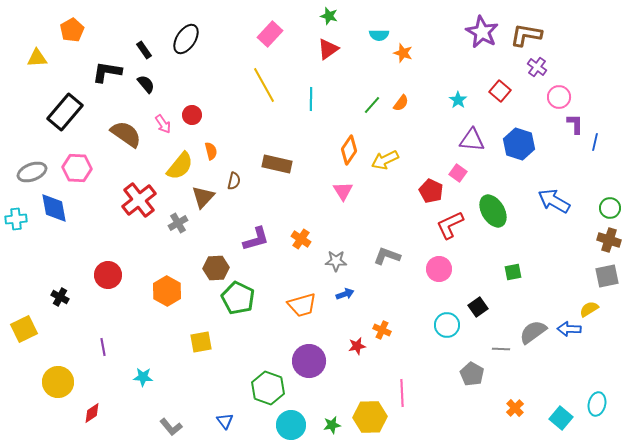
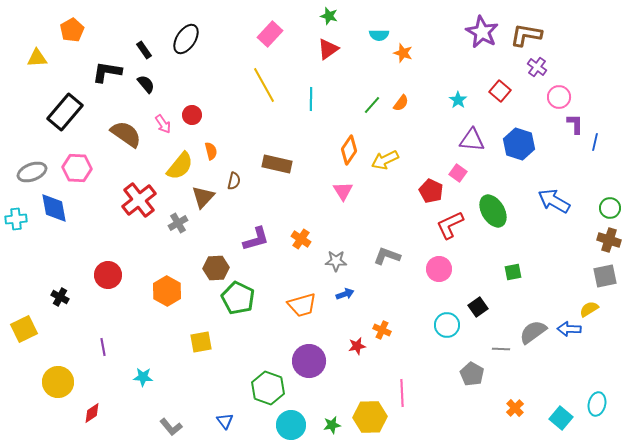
gray square at (607, 276): moved 2 px left
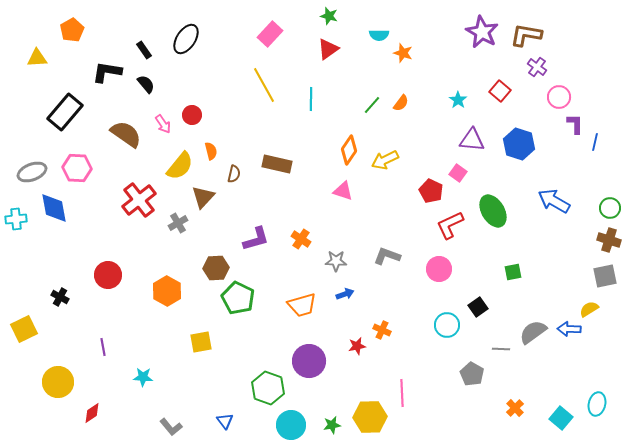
brown semicircle at (234, 181): moved 7 px up
pink triangle at (343, 191): rotated 40 degrees counterclockwise
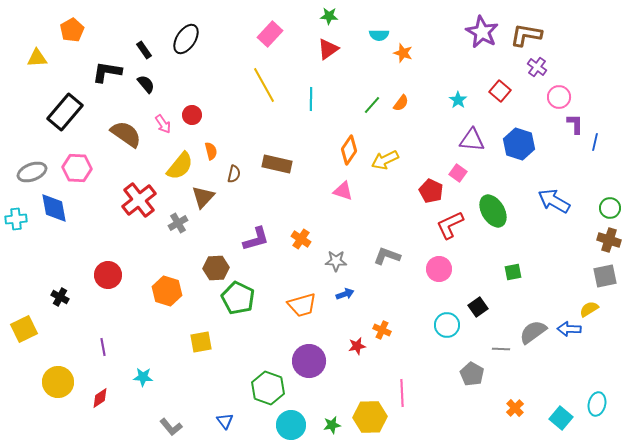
green star at (329, 16): rotated 12 degrees counterclockwise
orange hexagon at (167, 291): rotated 12 degrees counterclockwise
red diamond at (92, 413): moved 8 px right, 15 px up
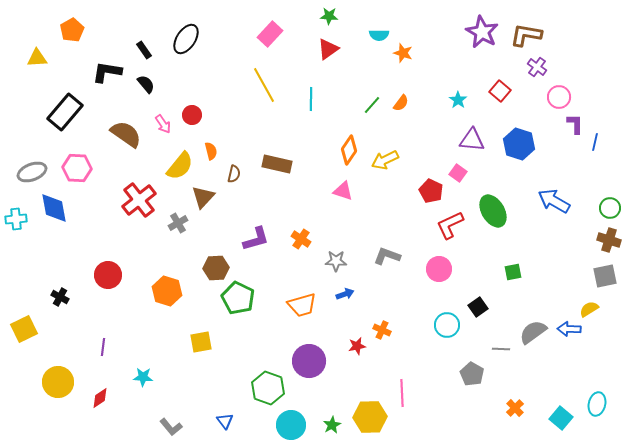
purple line at (103, 347): rotated 18 degrees clockwise
green star at (332, 425): rotated 18 degrees counterclockwise
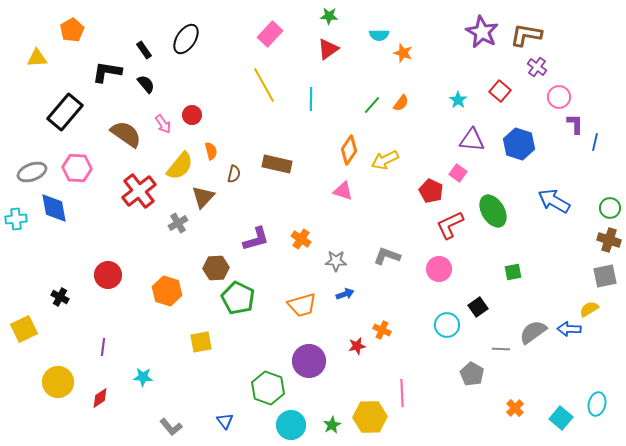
red cross at (139, 200): moved 9 px up
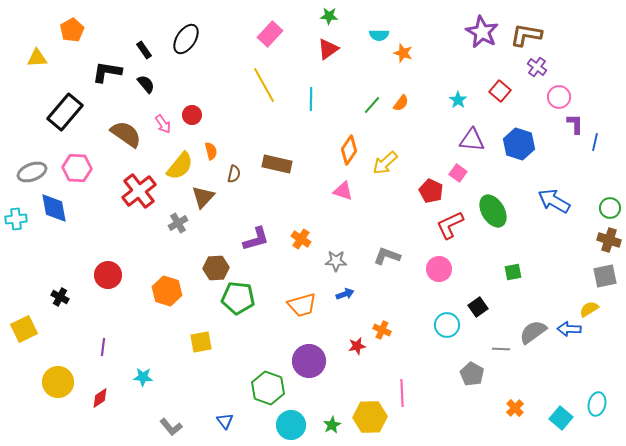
yellow arrow at (385, 160): moved 3 px down; rotated 16 degrees counterclockwise
green pentagon at (238, 298): rotated 20 degrees counterclockwise
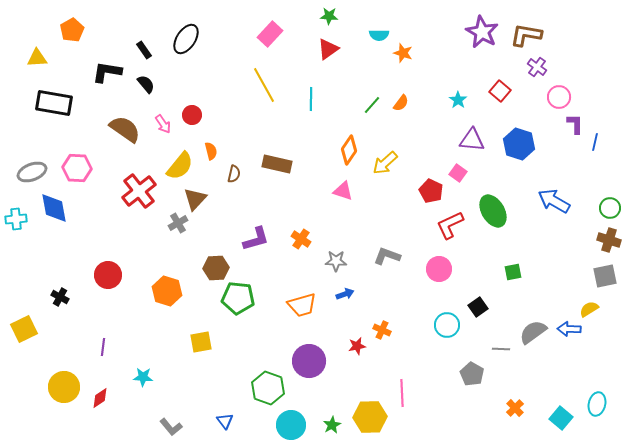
black rectangle at (65, 112): moved 11 px left, 9 px up; rotated 60 degrees clockwise
brown semicircle at (126, 134): moved 1 px left, 5 px up
brown triangle at (203, 197): moved 8 px left, 2 px down
yellow circle at (58, 382): moved 6 px right, 5 px down
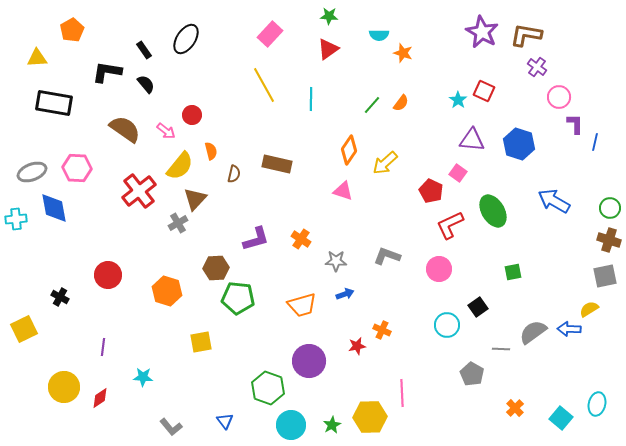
red square at (500, 91): moved 16 px left; rotated 15 degrees counterclockwise
pink arrow at (163, 124): moved 3 px right, 7 px down; rotated 18 degrees counterclockwise
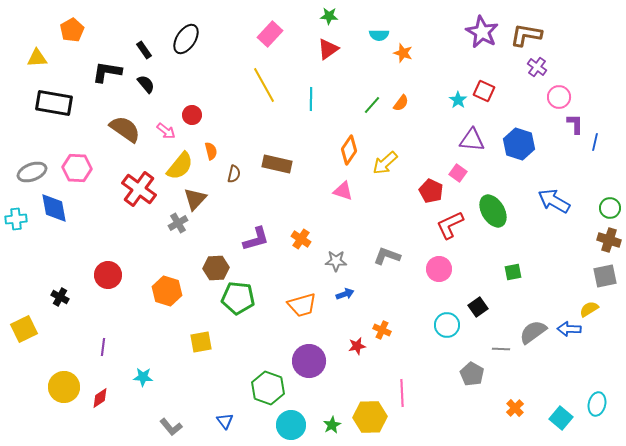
red cross at (139, 191): moved 2 px up; rotated 16 degrees counterclockwise
